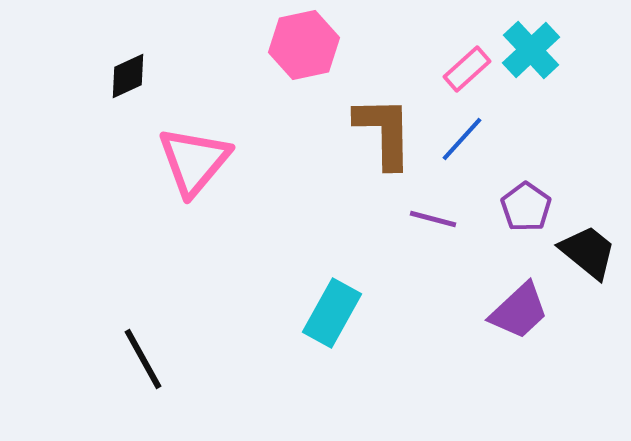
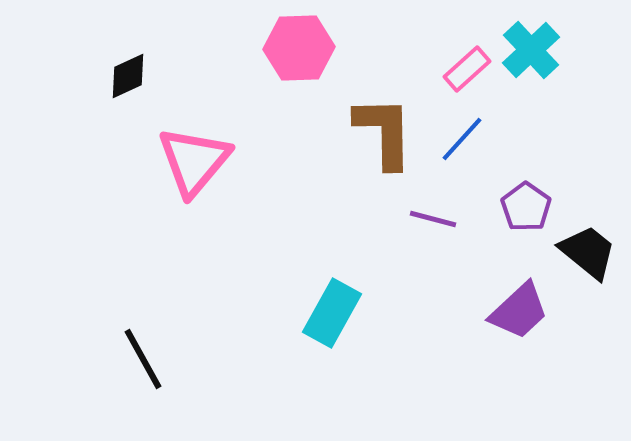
pink hexagon: moved 5 px left, 3 px down; rotated 10 degrees clockwise
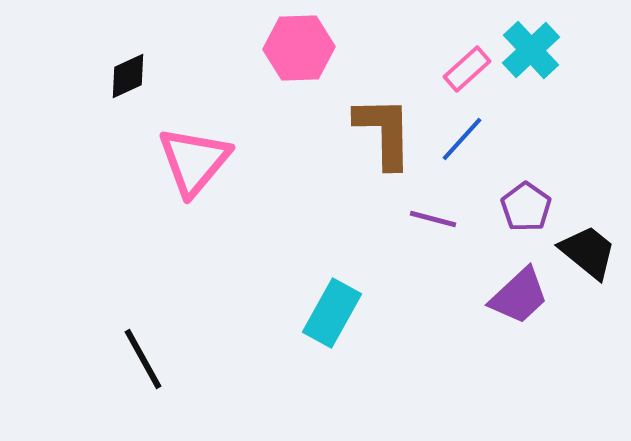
purple trapezoid: moved 15 px up
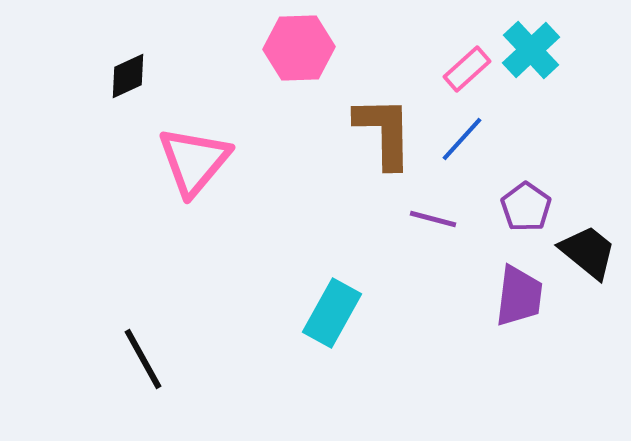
purple trapezoid: rotated 40 degrees counterclockwise
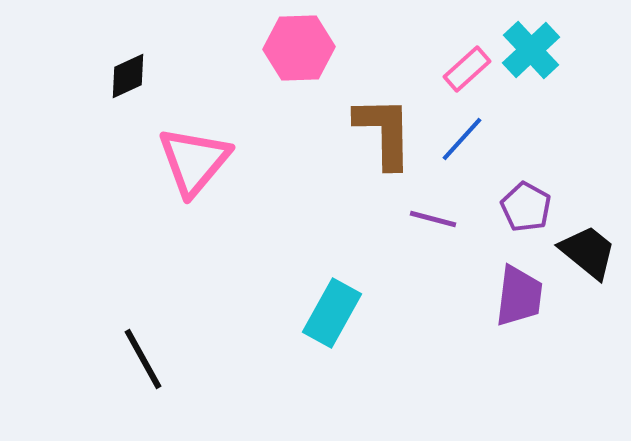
purple pentagon: rotated 6 degrees counterclockwise
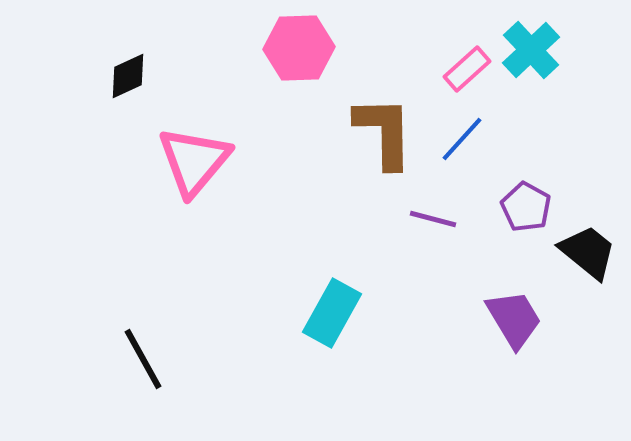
purple trapezoid: moved 5 px left, 23 px down; rotated 38 degrees counterclockwise
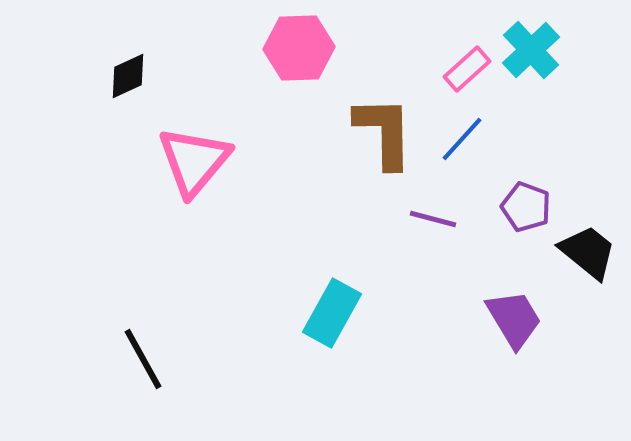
purple pentagon: rotated 9 degrees counterclockwise
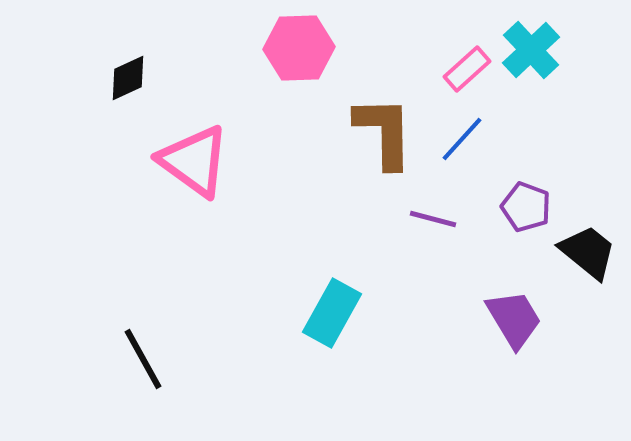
black diamond: moved 2 px down
pink triangle: rotated 34 degrees counterclockwise
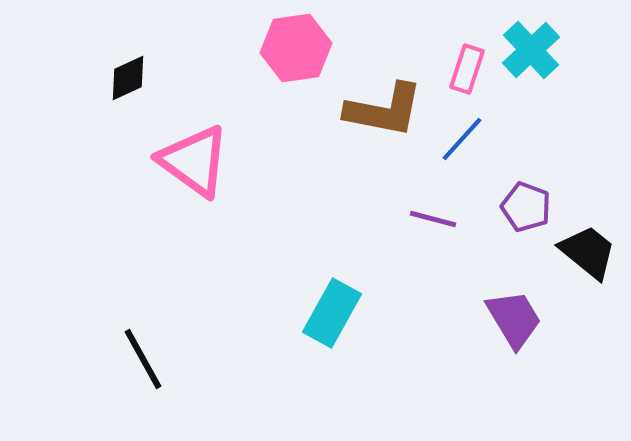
pink hexagon: moved 3 px left; rotated 6 degrees counterclockwise
pink rectangle: rotated 30 degrees counterclockwise
brown L-shape: moved 22 px up; rotated 102 degrees clockwise
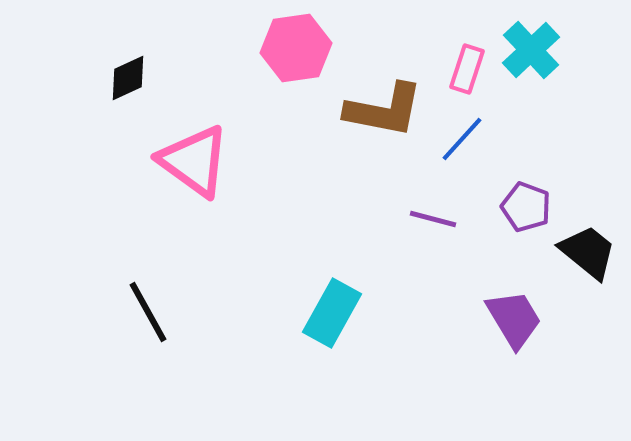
black line: moved 5 px right, 47 px up
